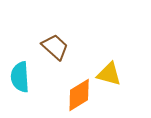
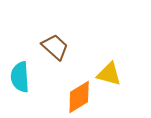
orange diamond: moved 2 px down
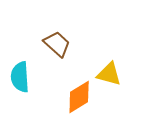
brown trapezoid: moved 2 px right, 3 px up
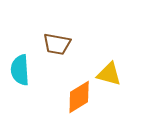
brown trapezoid: rotated 148 degrees clockwise
cyan semicircle: moved 7 px up
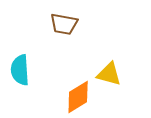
brown trapezoid: moved 7 px right, 20 px up
orange diamond: moved 1 px left
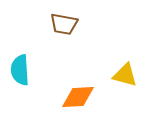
yellow triangle: moved 16 px right, 1 px down
orange diamond: rotated 28 degrees clockwise
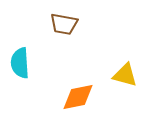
cyan semicircle: moved 7 px up
orange diamond: rotated 8 degrees counterclockwise
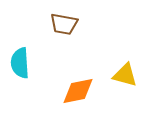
orange diamond: moved 6 px up
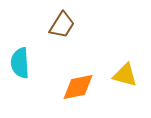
brown trapezoid: moved 2 px left, 1 px down; rotated 68 degrees counterclockwise
orange diamond: moved 4 px up
